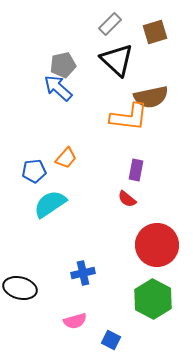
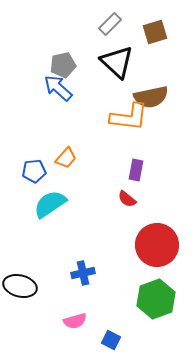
black triangle: moved 2 px down
black ellipse: moved 2 px up
green hexagon: moved 3 px right; rotated 12 degrees clockwise
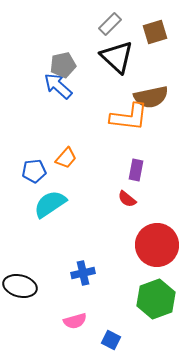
black triangle: moved 5 px up
blue arrow: moved 2 px up
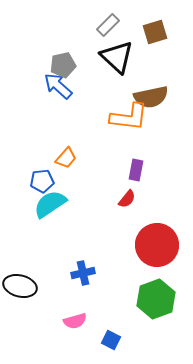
gray rectangle: moved 2 px left, 1 px down
blue pentagon: moved 8 px right, 10 px down
red semicircle: rotated 90 degrees counterclockwise
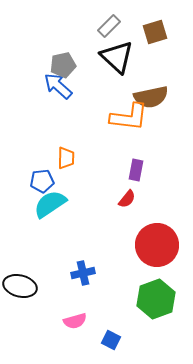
gray rectangle: moved 1 px right, 1 px down
orange trapezoid: rotated 40 degrees counterclockwise
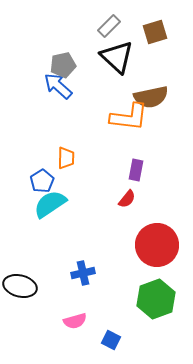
blue pentagon: rotated 25 degrees counterclockwise
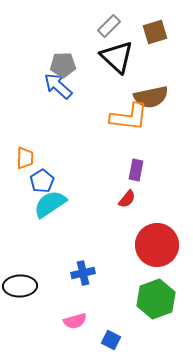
gray pentagon: rotated 10 degrees clockwise
orange trapezoid: moved 41 px left
black ellipse: rotated 16 degrees counterclockwise
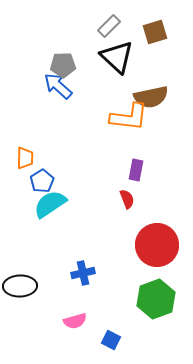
red semicircle: rotated 60 degrees counterclockwise
